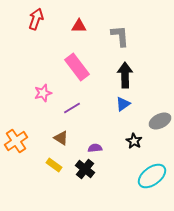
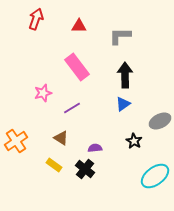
gray L-shape: rotated 85 degrees counterclockwise
cyan ellipse: moved 3 px right
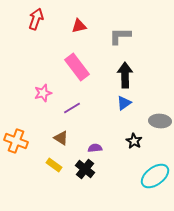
red triangle: rotated 14 degrees counterclockwise
blue triangle: moved 1 px right, 1 px up
gray ellipse: rotated 30 degrees clockwise
orange cross: rotated 35 degrees counterclockwise
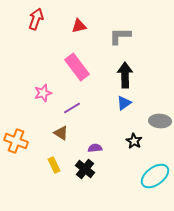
brown triangle: moved 5 px up
yellow rectangle: rotated 28 degrees clockwise
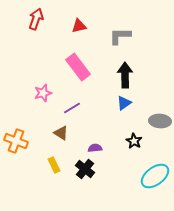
pink rectangle: moved 1 px right
